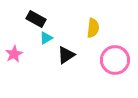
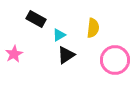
cyan triangle: moved 13 px right, 3 px up
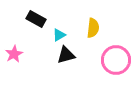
black triangle: rotated 18 degrees clockwise
pink circle: moved 1 px right
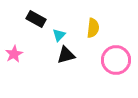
cyan triangle: rotated 16 degrees counterclockwise
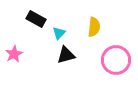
yellow semicircle: moved 1 px right, 1 px up
cyan triangle: moved 2 px up
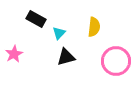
black triangle: moved 2 px down
pink circle: moved 1 px down
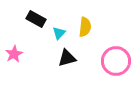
yellow semicircle: moved 9 px left
black triangle: moved 1 px right, 1 px down
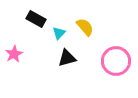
yellow semicircle: rotated 48 degrees counterclockwise
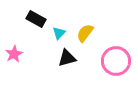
yellow semicircle: moved 6 px down; rotated 102 degrees counterclockwise
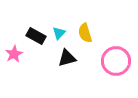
black rectangle: moved 17 px down
yellow semicircle: rotated 54 degrees counterclockwise
